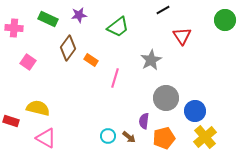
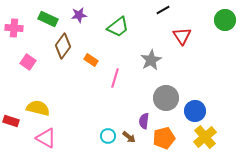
brown diamond: moved 5 px left, 2 px up
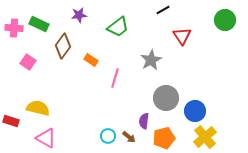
green rectangle: moved 9 px left, 5 px down
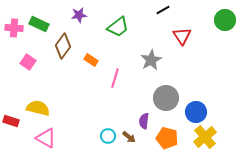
blue circle: moved 1 px right, 1 px down
orange pentagon: moved 3 px right; rotated 30 degrees clockwise
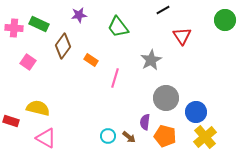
green trapezoid: rotated 90 degrees clockwise
purple semicircle: moved 1 px right, 1 px down
orange pentagon: moved 2 px left, 2 px up
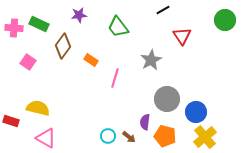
gray circle: moved 1 px right, 1 px down
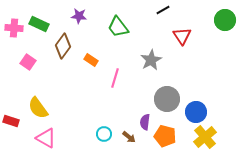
purple star: moved 1 px down; rotated 14 degrees clockwise
yellow semicircle: rotated 140 degrees counterclockwise
cyan circle: moved 4 px left, 2 px up
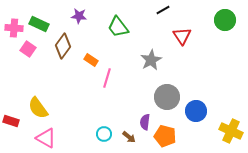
pink square: moved 13 px up
pink line: moved 8 px left
gray circle: moved 2 px up
blue circle: moved 1 px up
yellow cross: moved 26 px right, 6 px up; rotated 25 degrees counterclockwise
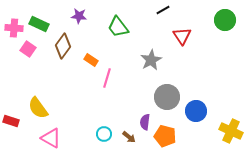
pink triangle: moved 5 px right
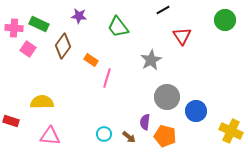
yellow semicircle: moved 4 px right, 6 px up; rotated 125 degrees clockwise
pink triangle: moved 1 px left, 2 px up; rotated 25 degrees counterclockwise
